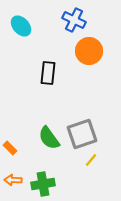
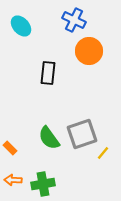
yellow line: moved 12 px right, 7 px up
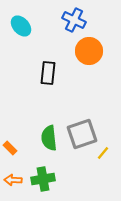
green semicircle: rotated 30 degrees clockwise
green cross: moved 5 px up
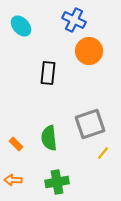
gray square: moved 8 px right, 10 px up
orange rectangle: moved 6 px right, 4 px up
green cross: moved 14 px right, 3 px down
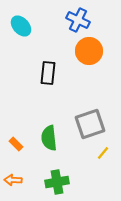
blue cross: moved 4 px right
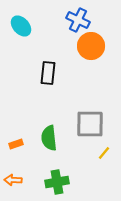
orange circle: moved 2 px right, 5 px up
gray square: rotated 20 degrees clockwise
orange rectangle: rotated 64 degrees counterclockwise
yellow line: moved 1 px right
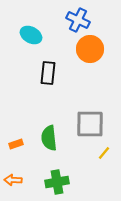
cyan ellipse: moved 10 px right, 9 px down; rotated 20 degrees counterclockwise
orange circle: moved 1 px left, 3 px down
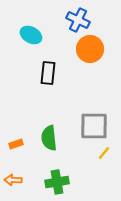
gray square: moved 4 px right, 2 px down
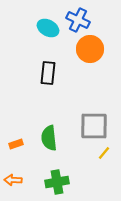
cyan ellipse: moved 17 px right, 7 px up
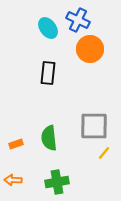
cyan ellipse: rotated 25 degrees clockwise
